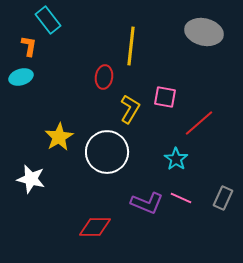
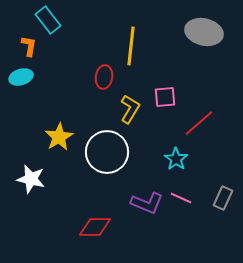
pink square: rotated 15 degrees counterclockwise
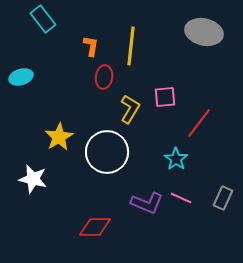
cyan rectangle: moved 5 px left, 1 px up
orange L-shape: moved 62 px right
red line: rotated 12 degrees counterclockwise
white star: moved 2 px right
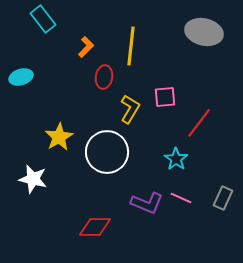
orange L-shape: moved 5 px left, 1 px down; rotated 35 degrees clockwise
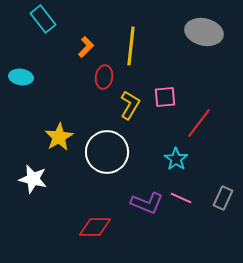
cyan ellipse: rotated 25 degrees clockwise
yellow L-shape: moved 4 px up
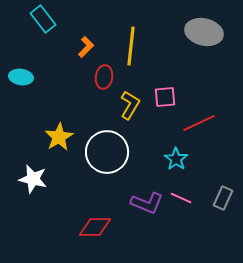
red line: rotated 28 degrees clockwise
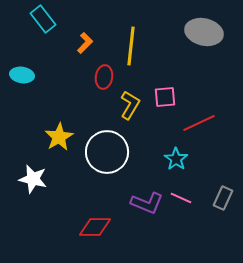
orange L-shape: moved 1 px left, 4 px up
cyan ellipse: moved 1 px right, 2 px up
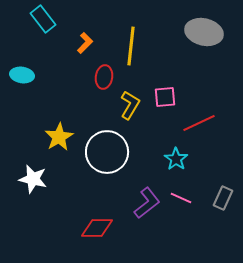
purple L-shape: rotated 60 degrees counterclockwise
red diamond: moved 2 px right, 1 px down
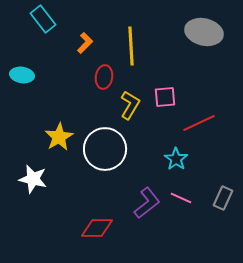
yellow line: rotated 9 degrees counterclockwise
white circle: moved 2 px left, 3 px up
